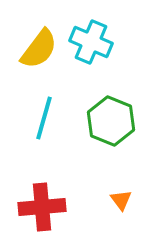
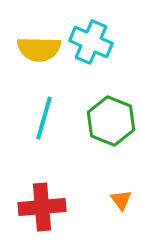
yellow semicircle: rotated 54 degrees clockwise
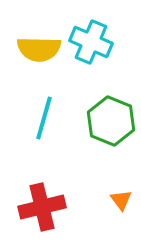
red cross: rotated 9 degrees counterclockwise
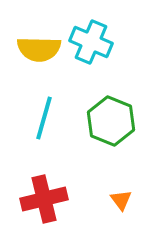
red cross: moved 2 px right, 8 px up
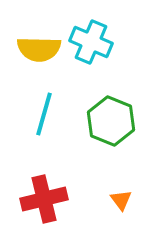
cyan line: moved 4 px up
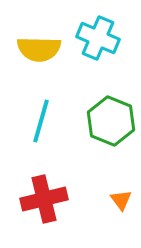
cyan cross: moved 7 px right, 4 px up
cyan line: moved 3 px left, 7 px down
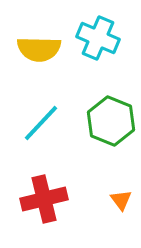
cyan line: moved 2 px down; rotated 27 degrees clockwise
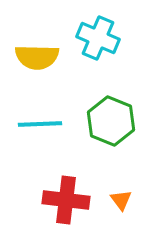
yellow semicircle: moved 2 px left, 8 px down
cyan line: moved 1 px left, 1 px down; rotated 45 degrees clockwise
red cross: moved 22 px right, 1 px down; rotated 21 degrees clockwise
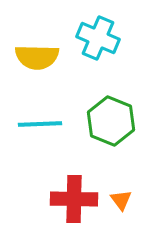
red cross: moved 8 px right, 1 px up; rotated 6 degrees counterclockwise
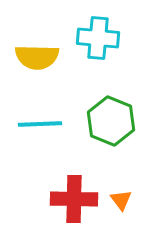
cyan cross: rotated 18 degrees counterclockwise
